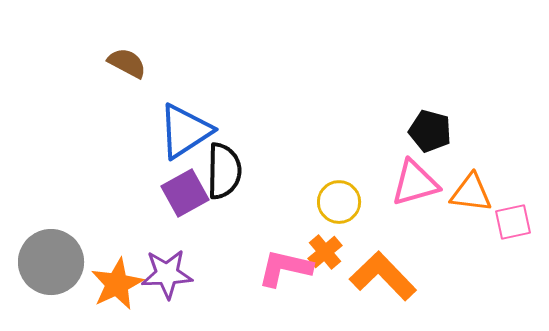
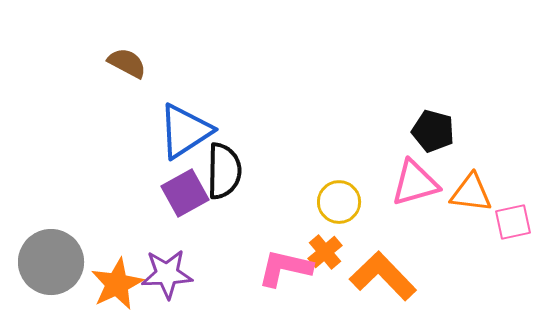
black pentagon: moved 3 px right
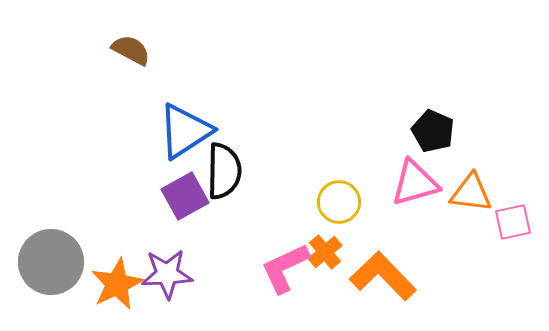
brown semicircle: moved 4 px right, 13 px up
black pentagon: rotated 9 degrees clockwise
purple square: moved 3 px down
pink L-shape: rotated 38 degrees counterclockwise
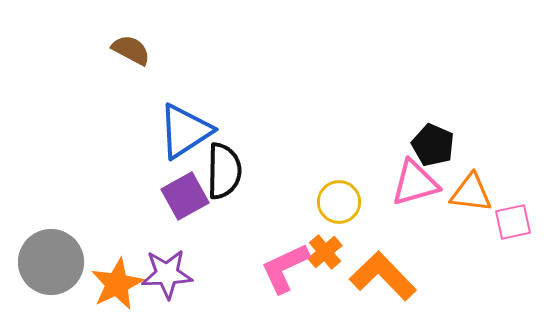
black pentagon: moved 14 px down
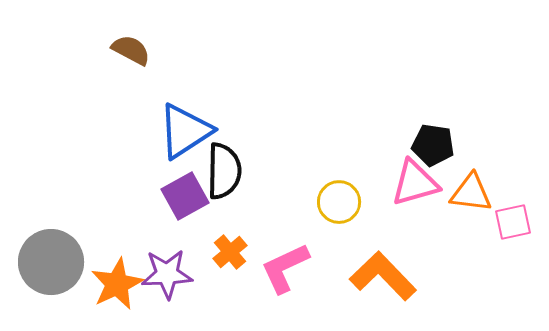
black pentagon: rotated 15 degrees counterclockwise
orange cross: moved 95 px left
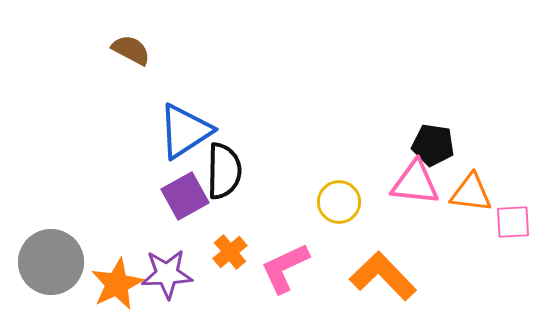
pink triangle: rotated 22 degrees clockwise
pink square: rotated 9 degrees clockwise
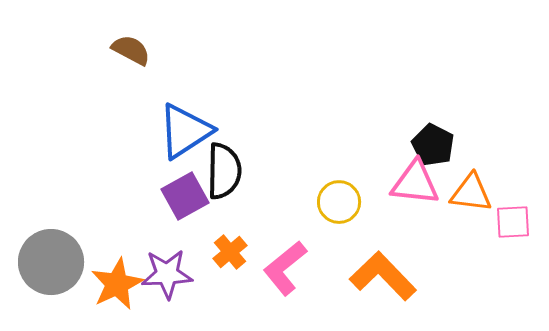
black pentagon: rotated 18 degrees clockwise
pink L-shape: rotated 14 degrees counterclockwise
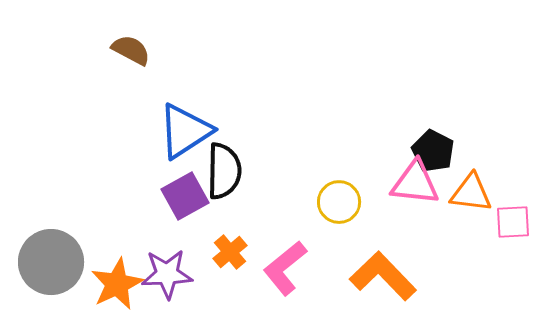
black pentagon: moved 6 px down
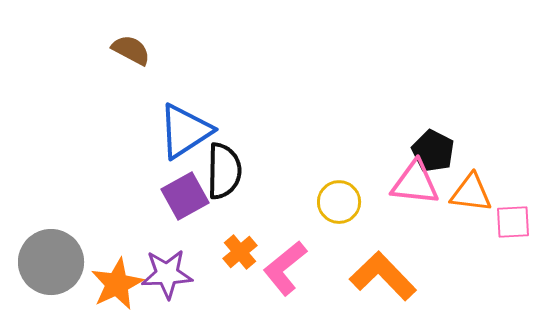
orange cross: moved 10 px right
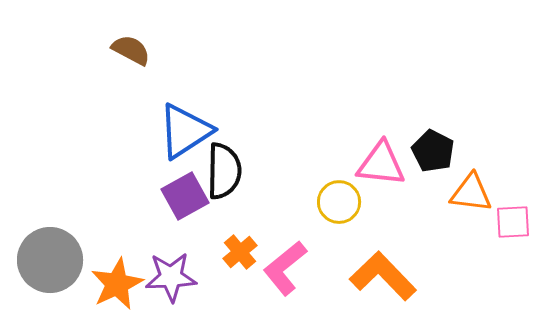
pink triangle: moved 34 px left, 19 px up
gray circle: moved 1 px left, 2 px up
purple star: moved 4 px right, 3 px down
